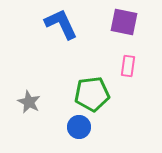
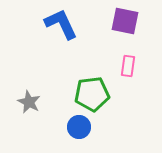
purple square: moved 1 px right, 1 px up
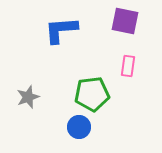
blue L-shape: moved 6 px down; rotated 69 degrees counterclockwise
gray star: moved 1 px left, 5 px up; rotated 25 degrees clockwise
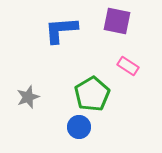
purple square: moved 8 px left
pink rectangle: rotated 65 degrees counterclockwise
green pentagon: rotated 24 degrees counterclockwise
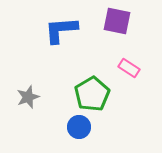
pink rectangle: moved 1 px right, 2 px down
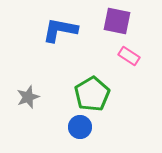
blue L-shape: moved 1 px left; rotated 15 degrees clockwise
pink rectangle: moved 12 px up
blue circle: moved 1 px right
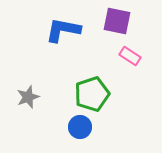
blue L-shape: moved 3 px right
pink rectangle: moved 1 px right
green pentagon: rotated 12 degrees clockwise
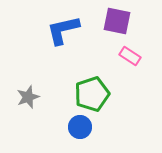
blue L-shape: rotated 24 degrees counterclockwise
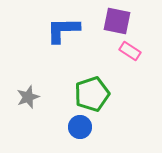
blue L-shape: rotated 12 degrees clockwise
pink rectangle: moved 5 px up
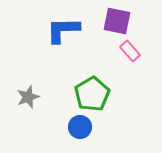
pink rectangle: rotated 15 degrees clockwise
green pentagon: rotated 12 degrees counterclockwise
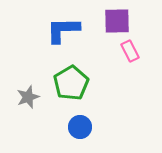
purple square: rotated 12 degrees counterclockwise
pink rectangle: rotated 15 degrees clockwise
green pentagon: moved 21 px left, 11 px up
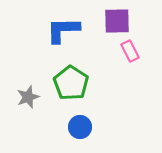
green pentagon: rotated 8 degrees counterclockwise
